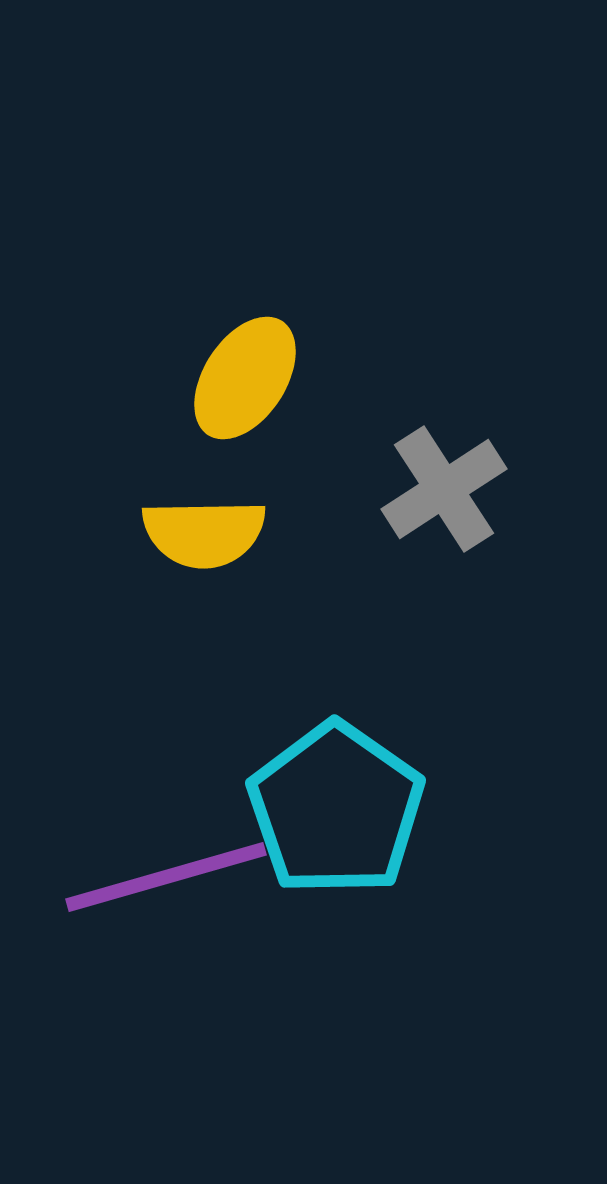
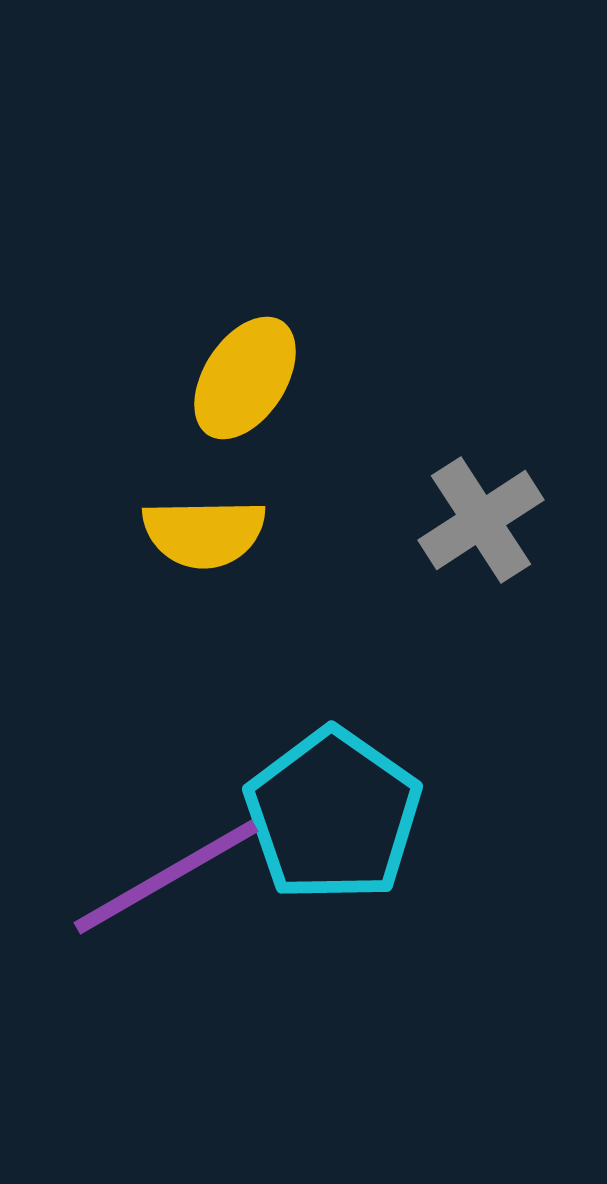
gray cross: moved 37 px right, 31 px down
cyan pentagon: moved 3 px left, 6 px down
purple line: rotated 14 degrees counterclockwise
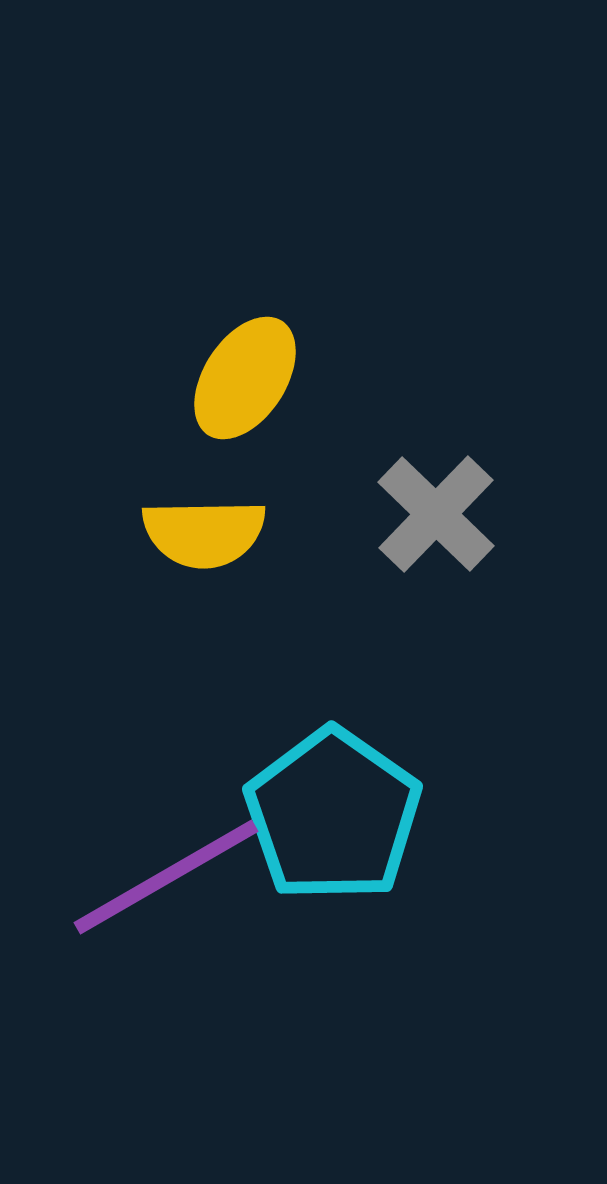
gray cross: moved 45 px left, 6 px up; rotated 13 degrees counterclockwise
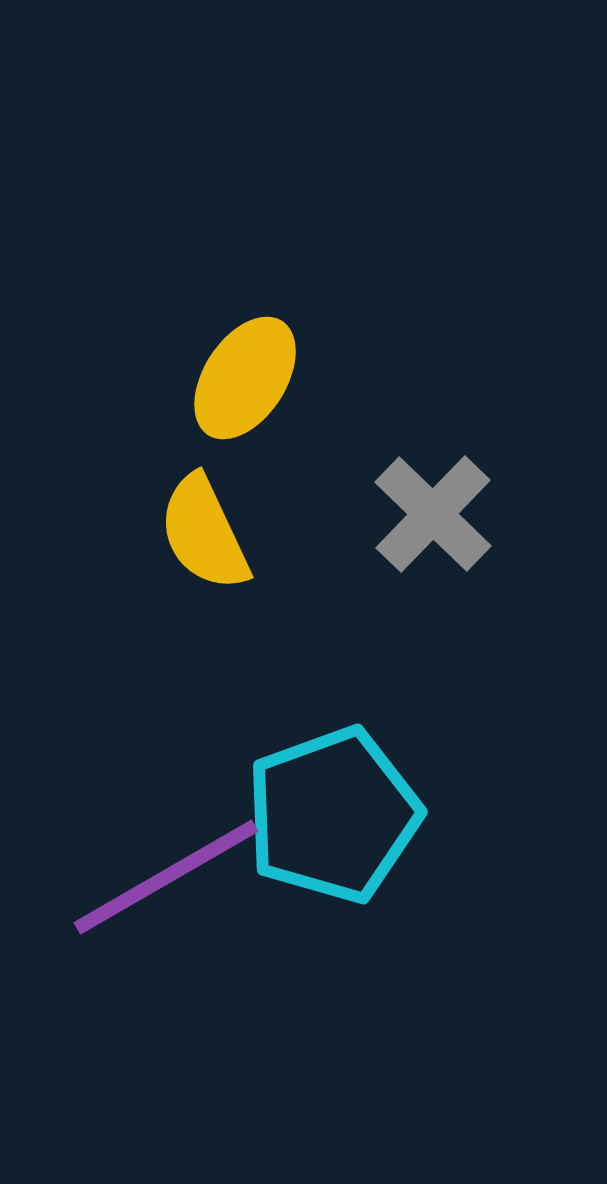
gray cross: moved 3 px left
yellow semicircle: rotated 66 degrees clockwise
cyan pentagon: rotated 17 degrees clockwise
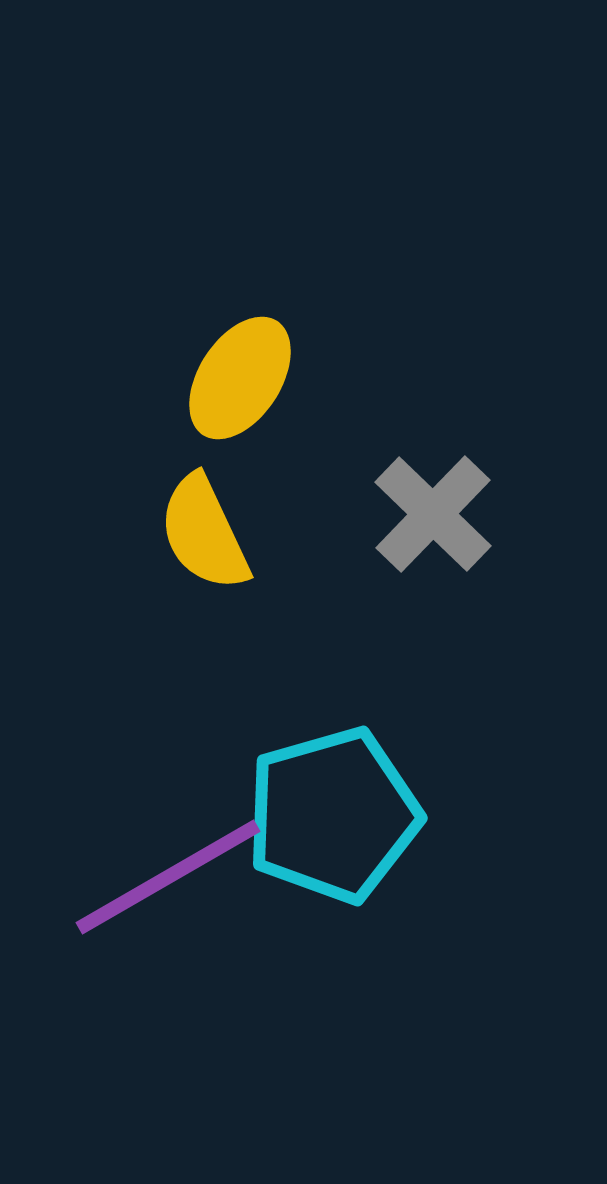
yellow ellipse: moved 5 px left
cyan pentagon: rotated 4 degrees clockwise
purple line: moved 2 px right
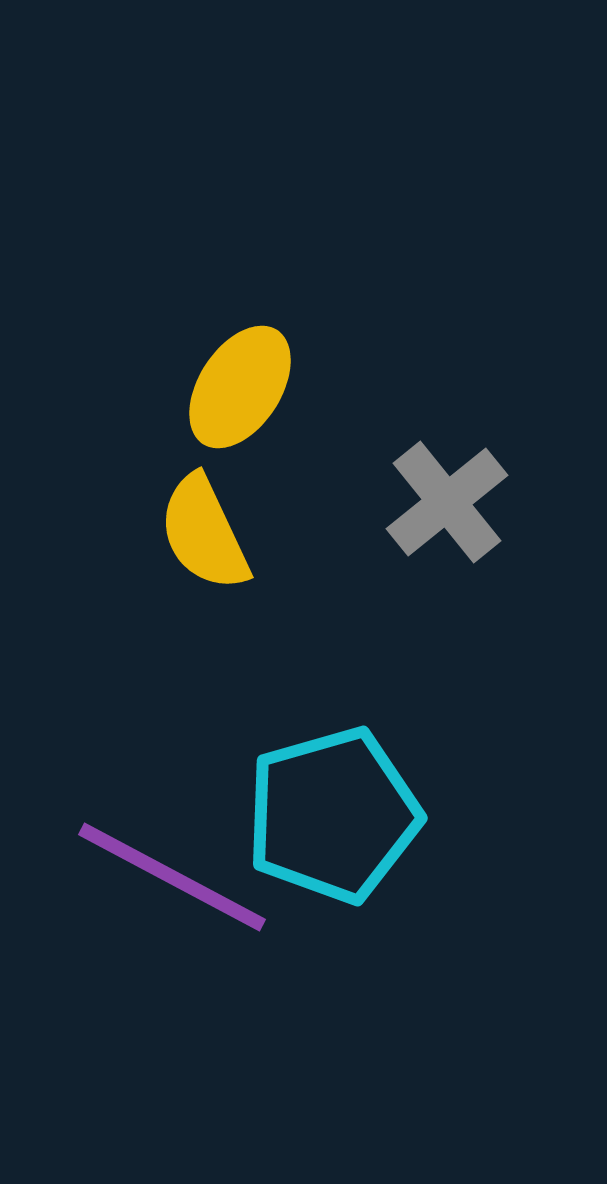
yellow ellipse: moved 9 px down
gray cross: moved 14 px right, 12 px up; rotated 7 degrees clockwise
purple line: moved 4 px right; rotated 58 degrees clockwise
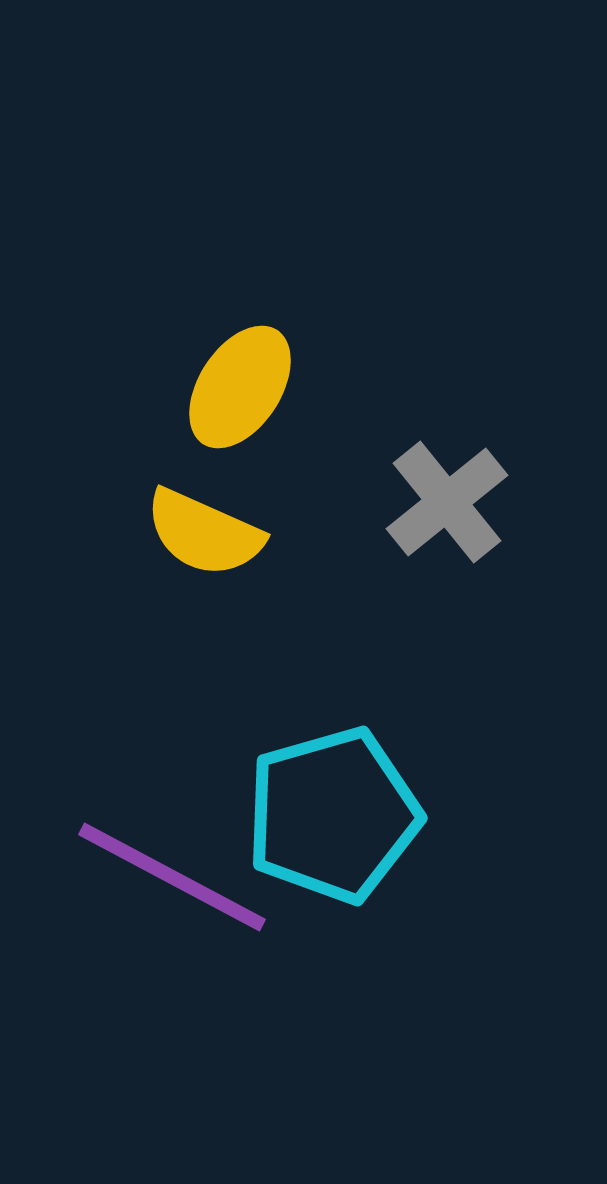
yellow semicircle: rotated 41 degrees counterclockwise
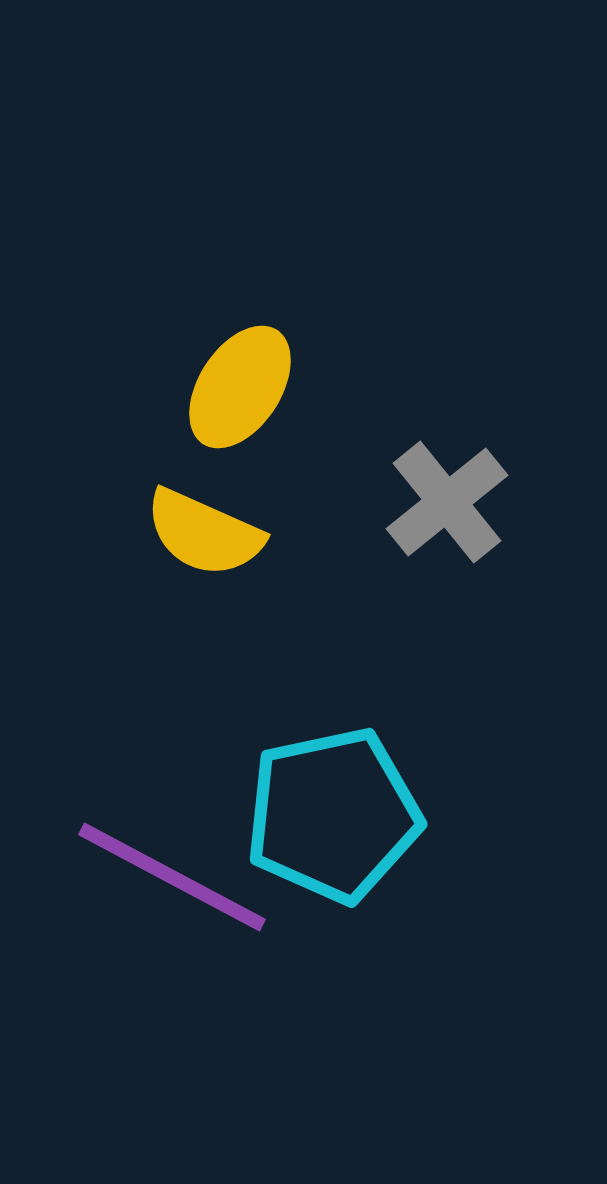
cyan pentagon: rotated 4 degrees clockwise
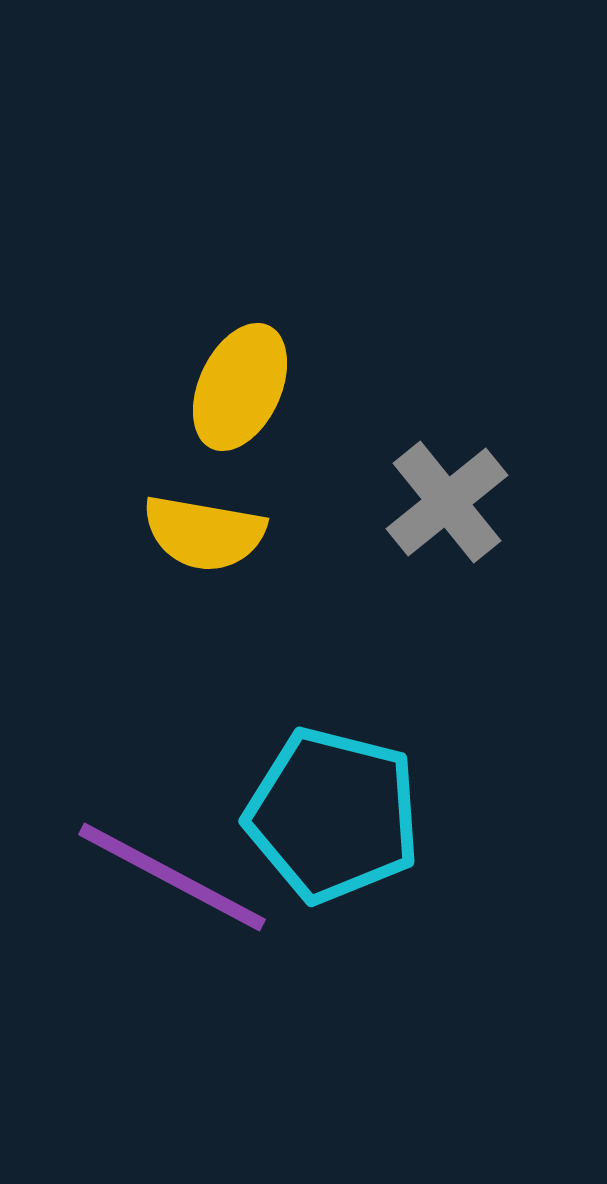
yellow ellipse: rotated 8 degrees counterclockwise
yellow semicircle: rotated 14 degrees counterclockwise
cyan pentagon: rotated 26 degrees clockwise
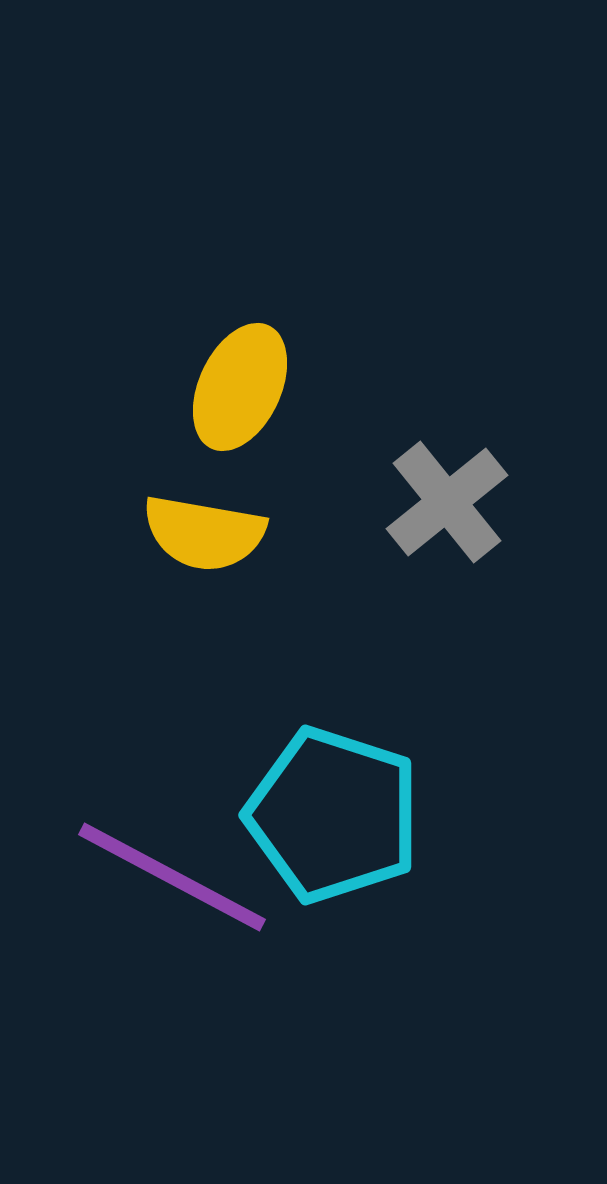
cyan pentagon: rotated 4 degrees clockwise
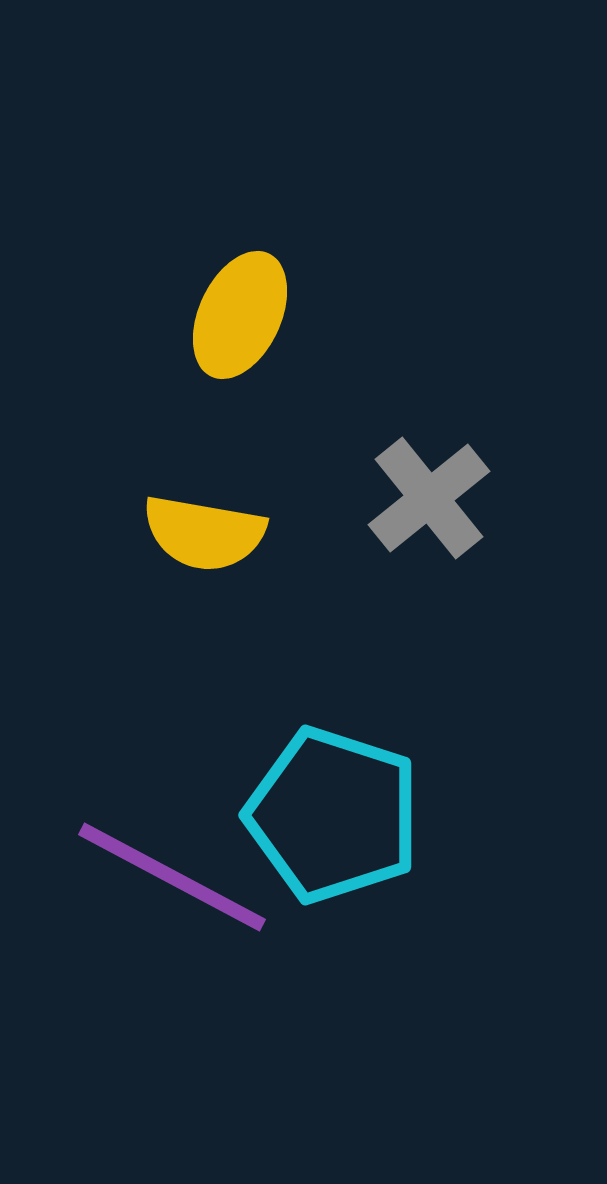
yellow ellipse: moved 72 px up
gray cross: moved 18 px left, 4 px up
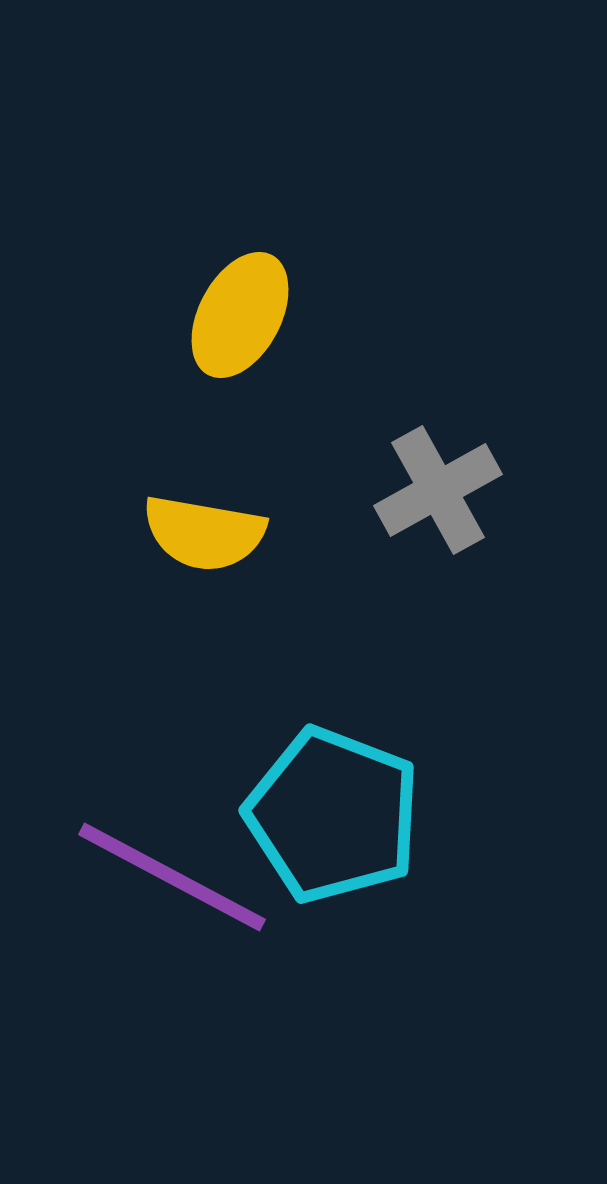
yellow ellipse: rotated 3 degrees clockwise
gray cross: moved 9 px right, 8 px up; rotated 10 degrees clockwise
cyan pentagon: rotated 3 degrees clockwise
